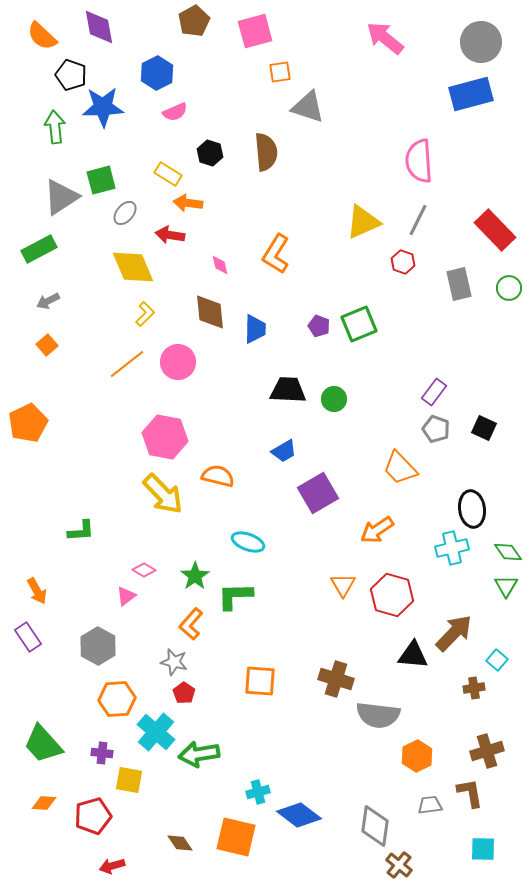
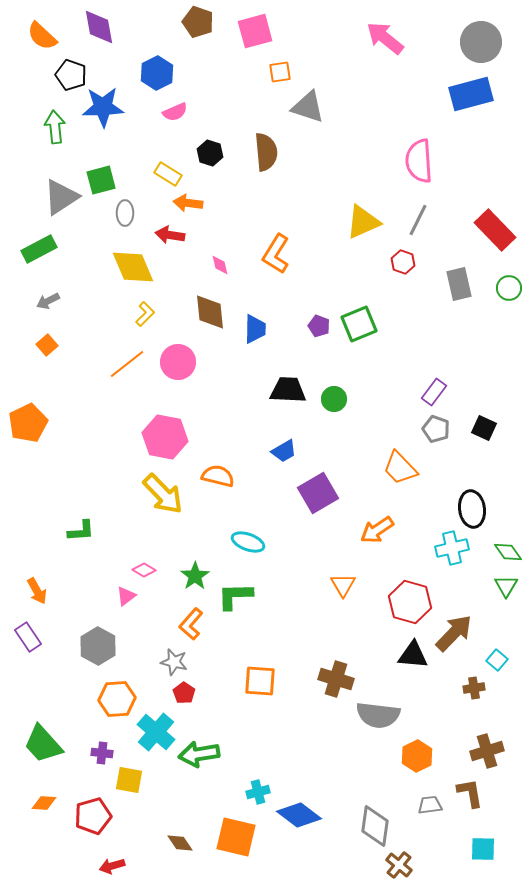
brown pentagon at (194, 21): moved 4 px right, 1 px down; rotated 24 degrees counterclockwise
gray ellipse at (125, 213): rotated 40 degrees counterclockwise
red hexagon at (392, 595): moved 18 px right, 7 px down
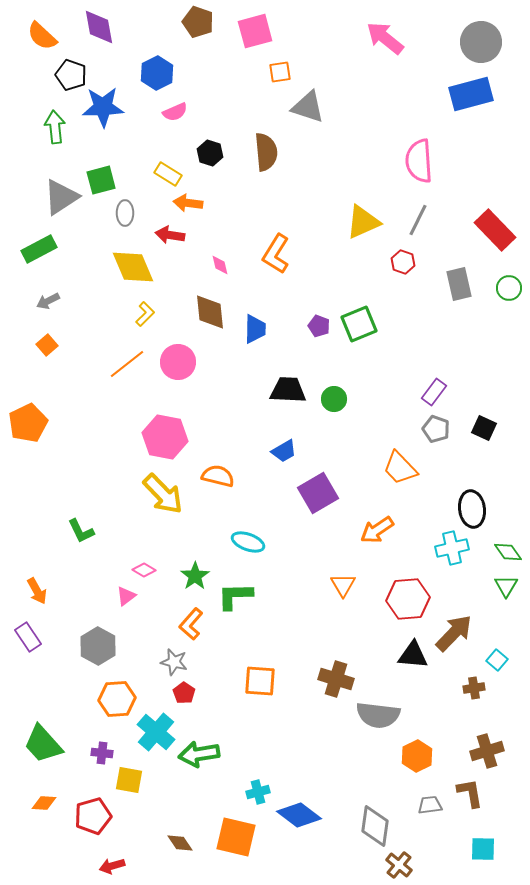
green L-shape at (81, 531): rotated 68 degrees clockwise
red hexagon at (410, 602): moved 2 px left, 3 px up; rotated 21 degrees counterclockwise
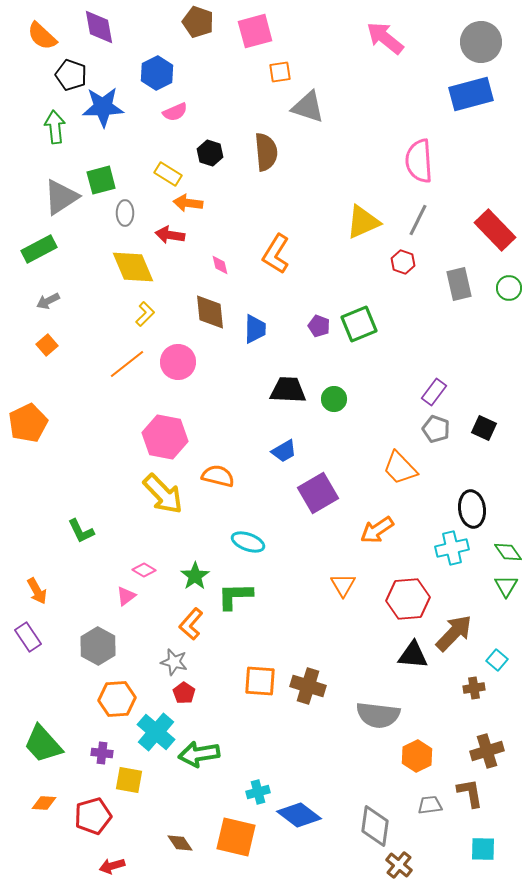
brown cross at (336, 679): moved 28 px left, 7 px down
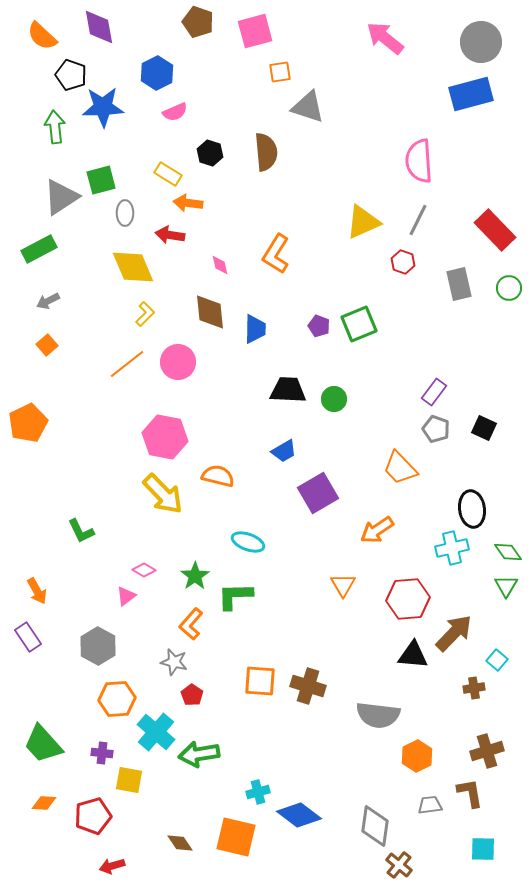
red pentagon at (184, 693): moved 8 px right, 2 px down
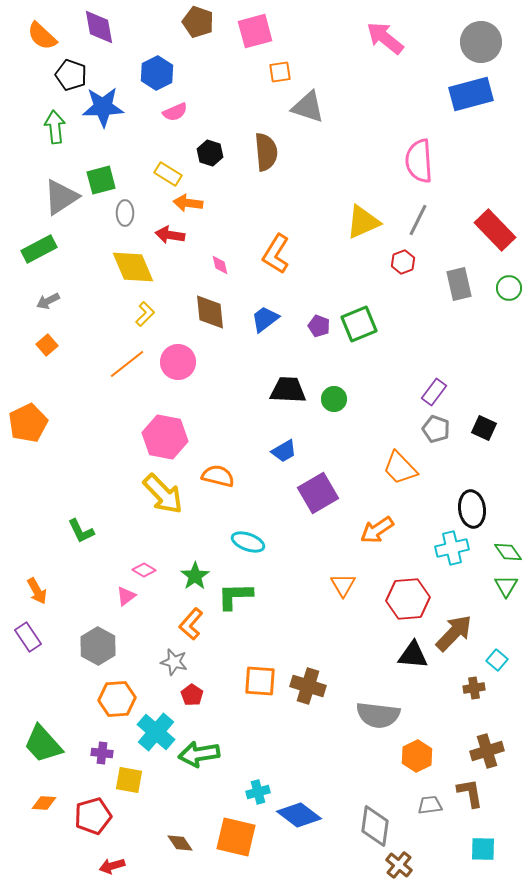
red hexagon at (403, 262): rotated 20 degrees clockwise
blue trapezoid at (255, 329): moved 10 px right, 10 px up; rotated 128 degrees counterclockwise
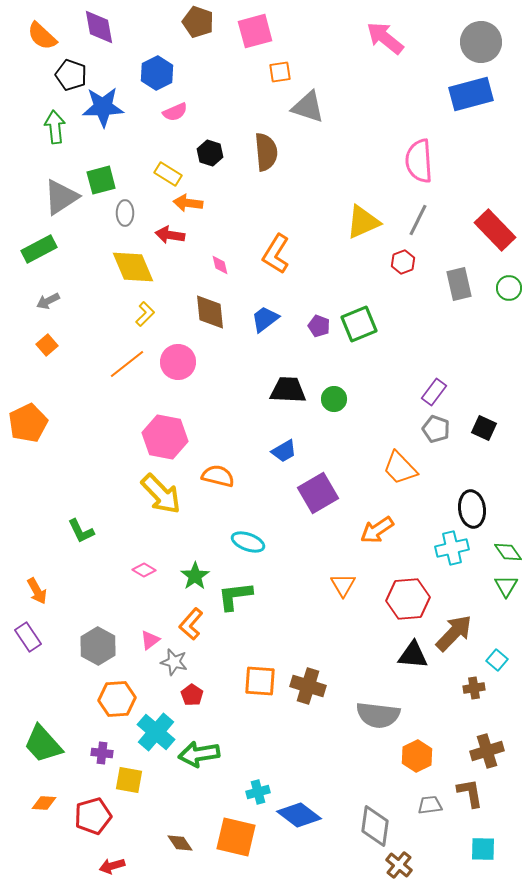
yellow arrow at (163, 494): moved 2 px left
pink triangle at (126, 596): moved 24 px right, 44 px down
green L-shape at (235, 596): rotated 6 degrees counterclockwise
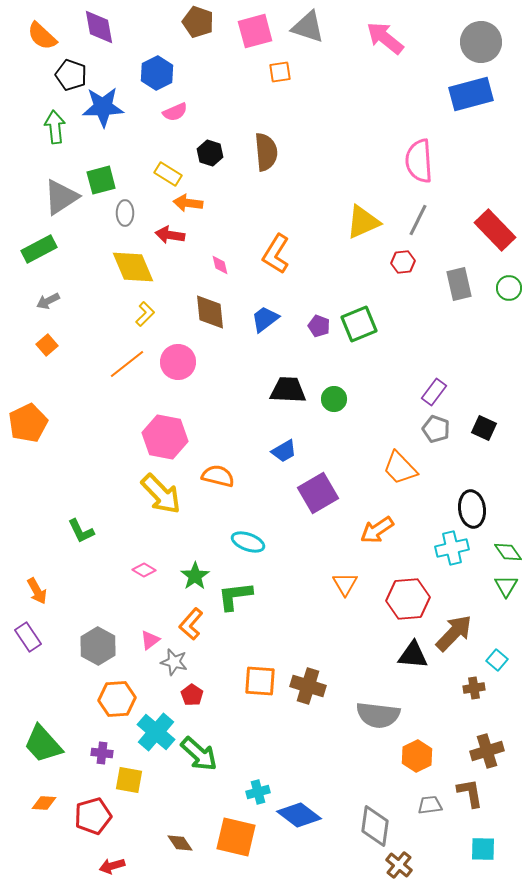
gray triangle at (308, 107): moved 80 px up
red hexagon at (403, 262): rotated 15 degrees clockwise
orange triangle at (343, 585): moved 2 px right, 1 px up
green arrow at (199, 754): rotated 129 degrees counterclockwise
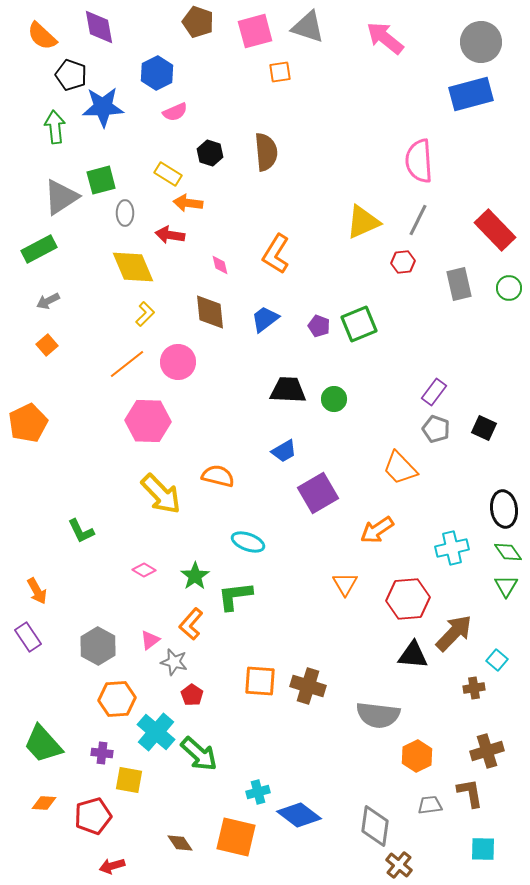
pink hexagon at (165, 437): moved 17 px left, 16 px up; rotated 9 degrees counterclockwise
black ellipse at (472, 509): moved 32 px right
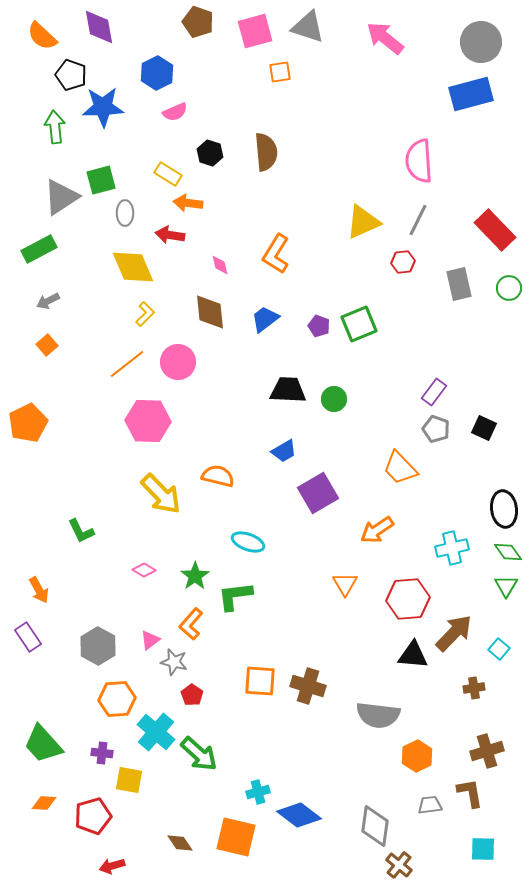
orange arrow at (37, 591): moved 2 px right, 1 px up
cyan square at (497, 660): moved 2 px right, 11 px up
